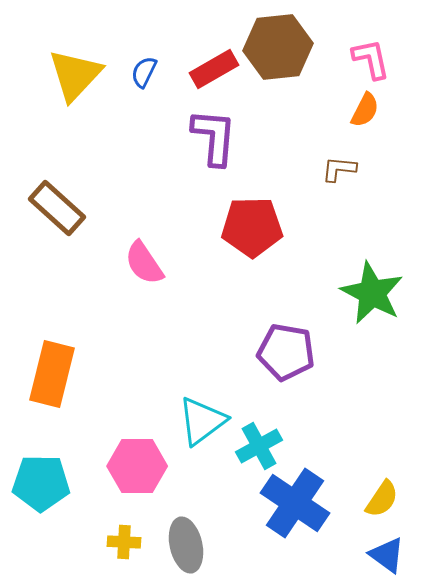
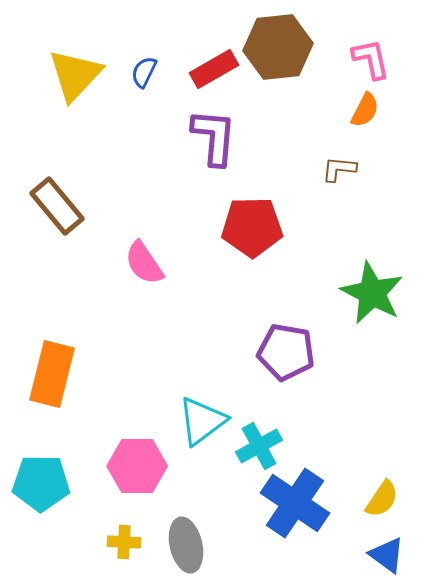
brown rectangle: moved 2 px up; rotated 8 degrees clockwise
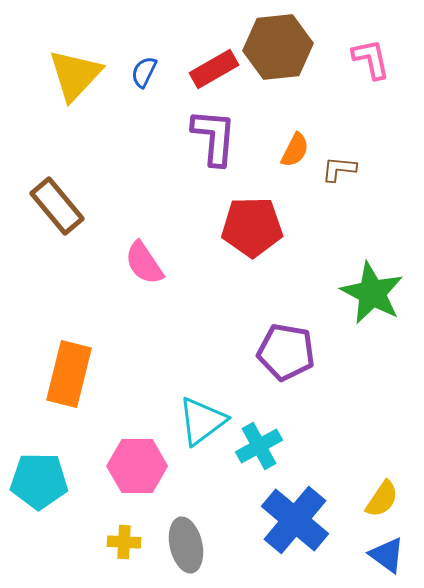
orange semicircle: moved 70 px left, 40 px down
orange rectangle: moved 17 px right
cyan pentagon: moved 2 px left, 2 px up
blue cross: moved 17 px down; rotated 6 degrees clockwise
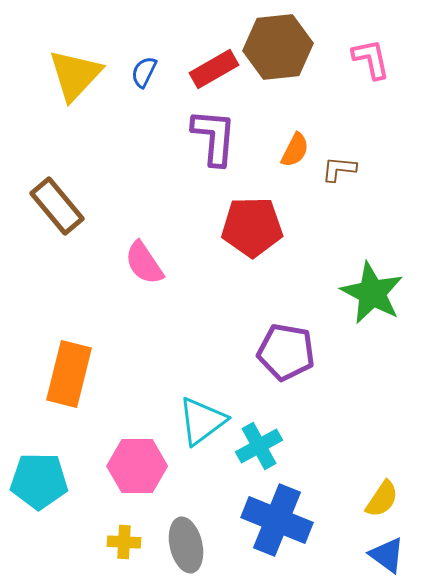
blue cross: moved 18 px left; rotated 18 degrees counterclockwise
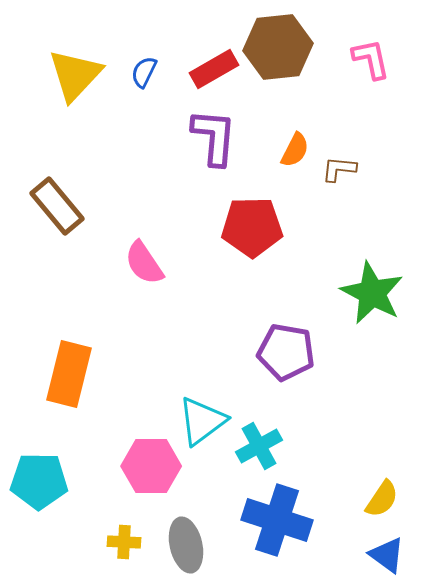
pink hexagon: moved 14 px right
blue cross: rotated 4 degrees counterclockwise
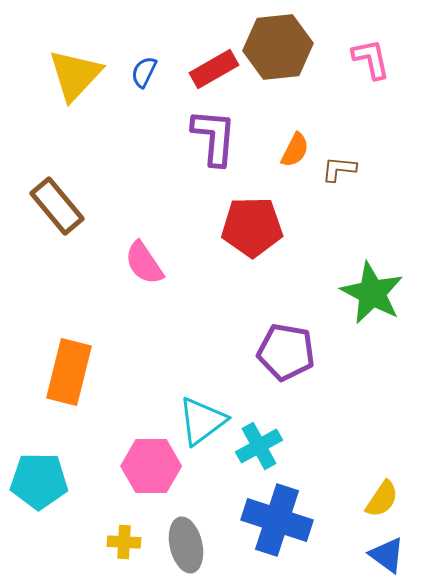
orange rectangle: moved 2 px up
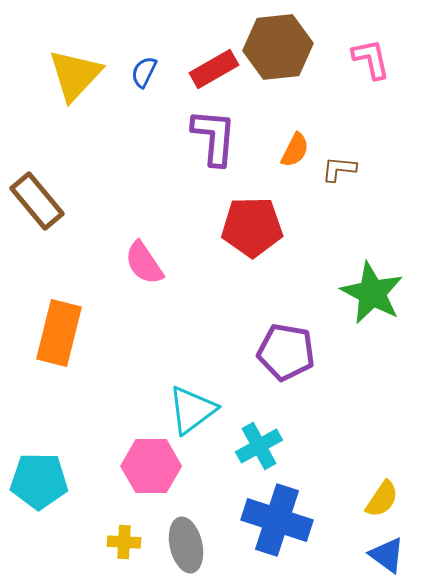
brown rectangle: moved 20 px left, 5 px up
orange rectangle: moved 10 px left, 39 px up
cyan triangle: moved 10 px left, 11 px up
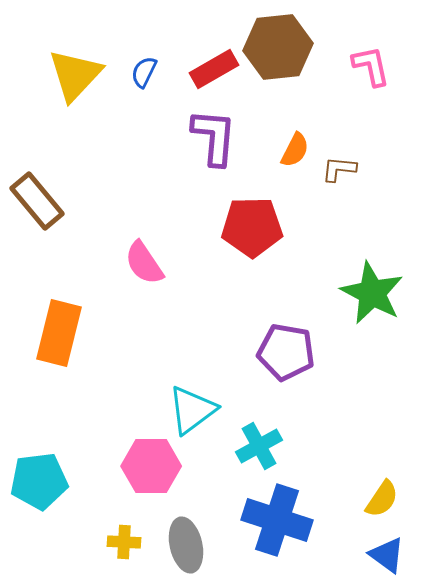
pink L-shape: moved 7 px down
cyan pentagon: rotated 8 degrees counterclockwise
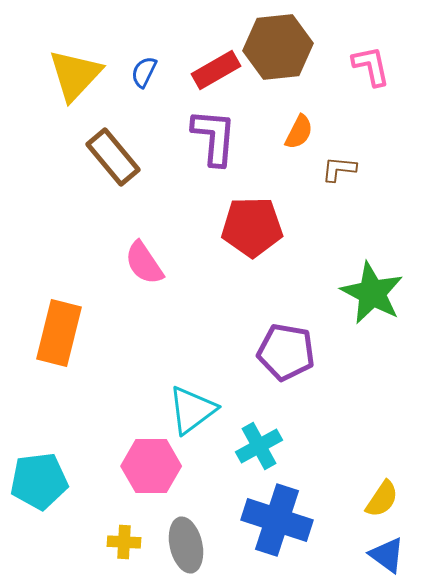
red rectangle: moved 2 px right, 1 px down
orange semicircle: moved 4 px right, 18 px up
brown rectangle: moved 76 px right, 44 px up
